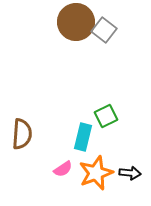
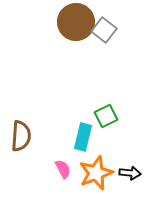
brown semicircle: moved 1 px left, 2 px down
pink semicircle: rotated 84 degrees counterclockwise
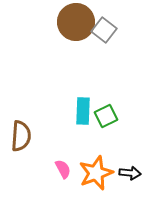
cyan rectangle: moved 26 px up; rotated 12 degrees counterclockwise
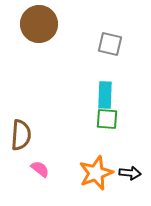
brown circle: moved 37 px left, 2 px down
gray square: moved 6 px right, 14 px down; rotated 25 degrees counterclockwise
cyan rectangle: moved 22 px right, 16 px up
green square: moved 1 px right, 3 px down; rotated 30 degrees clockwise
brown semicircle: moved 1 px up
pink semicircle: moved 23 px left; rotated 24 degrees counterclockwise
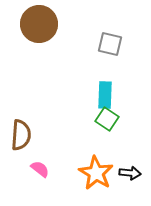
green square: rotated 30 degrees clockwise
orange star: rotated 20 degrees counterclockwise
